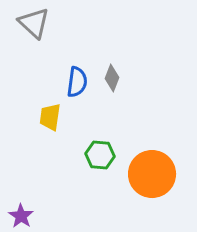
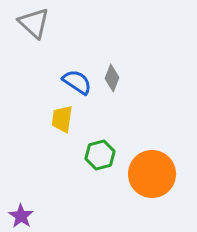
blue semicircle: rotated 64 degrees counterclockwise
yellow trapezoid: moved 12 px right, 2 px down
green hexagon: rotated 20 degrees counterclockwise
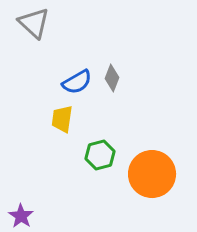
blue semicircle: rotated 116 degrees clockwise
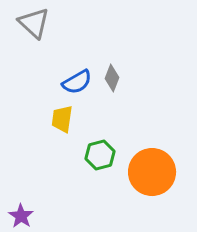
orange circle: moved 2 px up
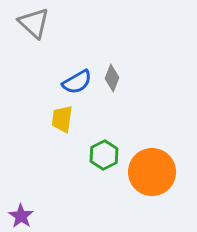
green hexagon: moved 4 px right; rotated 12 degrees counterclockwise
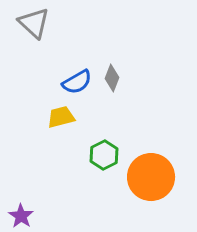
yellow trapezoid: moved 1 px left, 2 px up; rotated 68 degrees clockwise
orange circle: moved 1 px left, 5 px down
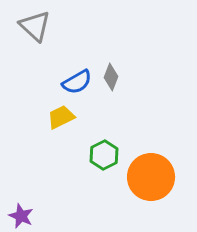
gray triangle: moved 1 px right, 3 px down
gray diamond: moved 1 px left, 1 px up
yellow trapezoid: rotated 12 degrees counterclockwise
purple star: rotated 10 degrees counterclockwise
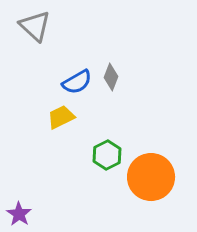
green hexagon: moved 3 px right
purple star: moved 2 px left, 2 px up; rotated 10 degrees clockwise
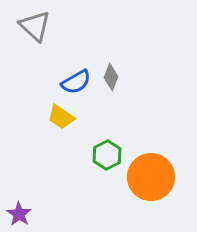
blue semicircle: moved 1 px left
yellow trapezoid: rotated 120 degrees counterclockwise
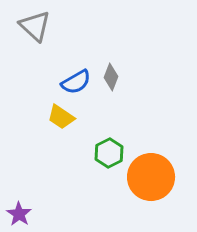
green hexagon: moved 2 px right, 2 px up
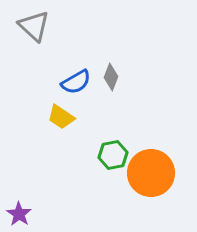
gray triangle: moved 1 px left
green hexagon: moved 4 px right, 2 px down; rotated 16 degrees clockwise
orange circle: moved 4 px up
